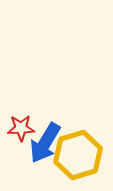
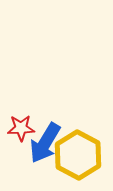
yellow hexagon: rotated 15 degrees counterclockwise
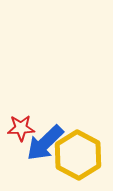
blue arrow: rotated 15 degrees clockwise
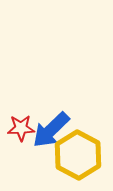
blue arrow: moved 6 px right, 13 px up
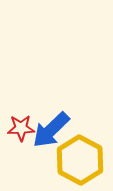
yellow hexagon: moved 2 px right, 5 px down
